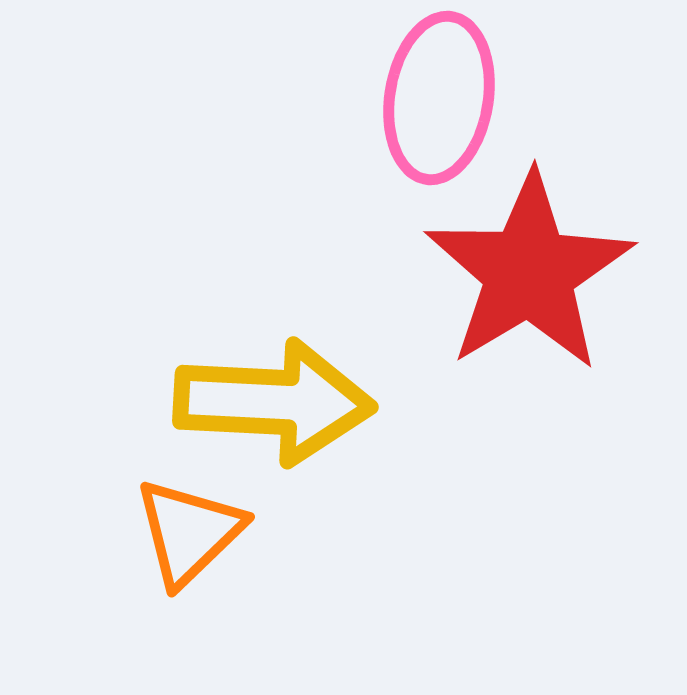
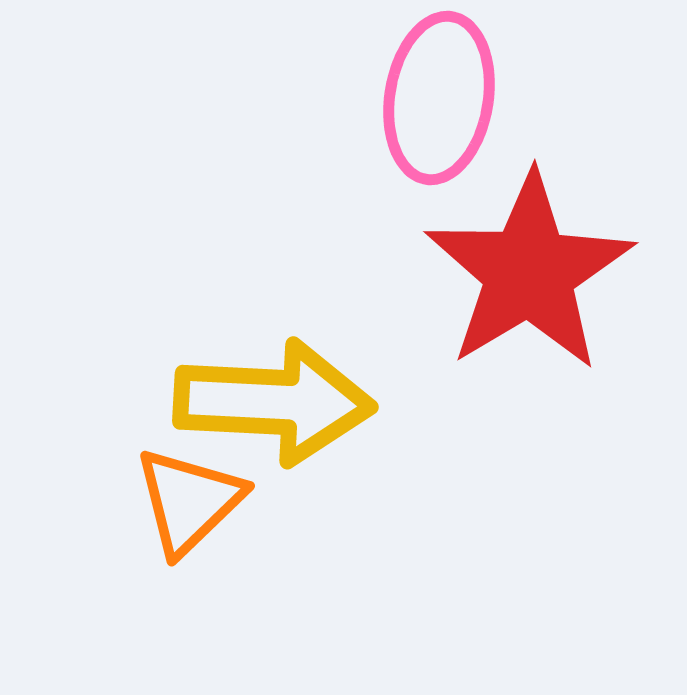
orange triangle: moved 31 px up
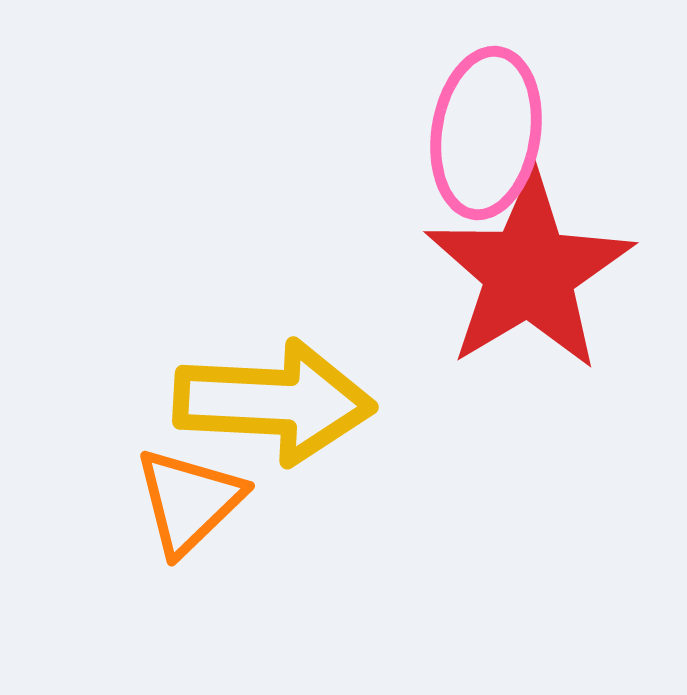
pink ellipse: moved 47 px right, 35 px down
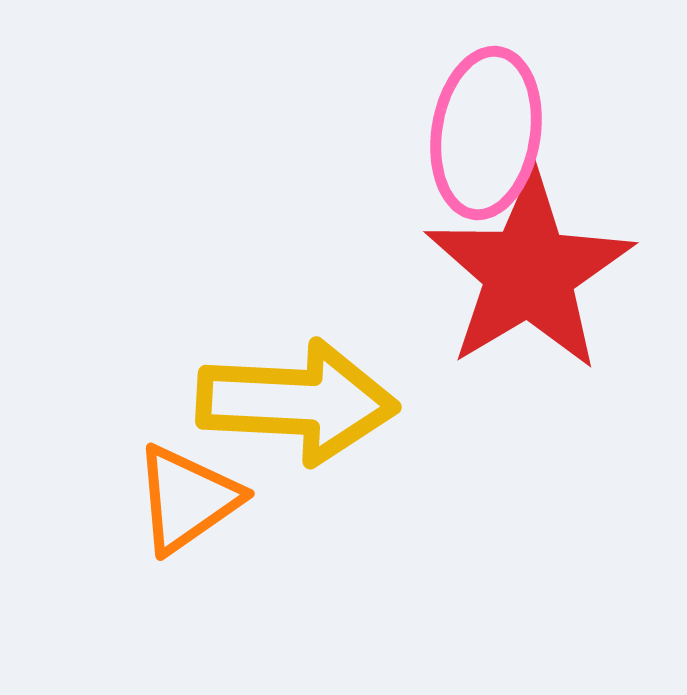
yellow arrow: moved 23 px right
orange triangle: moved 2 px left, 2 px up; rotated 9 degrees clockwise
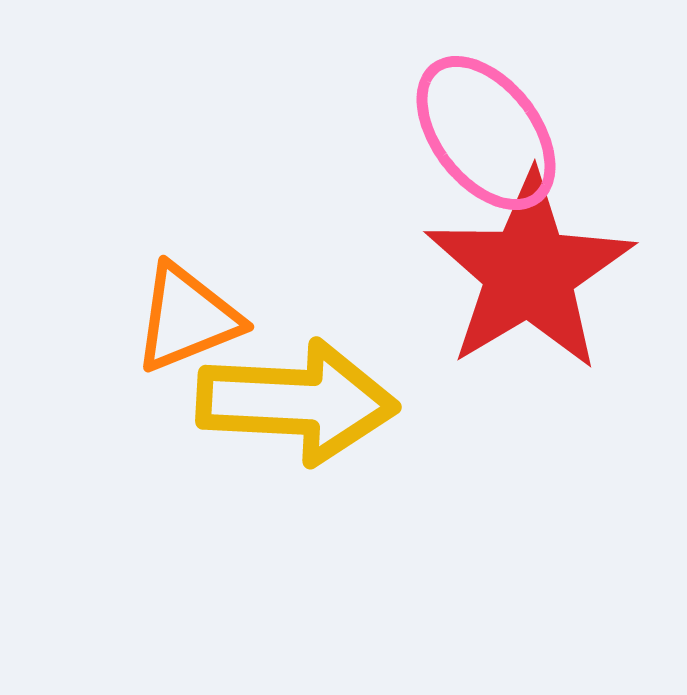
pink ellipse: rotated 47 degrees counterclockwise
orange triangle: moved 181 px up; rotated 13 degrees clockwise
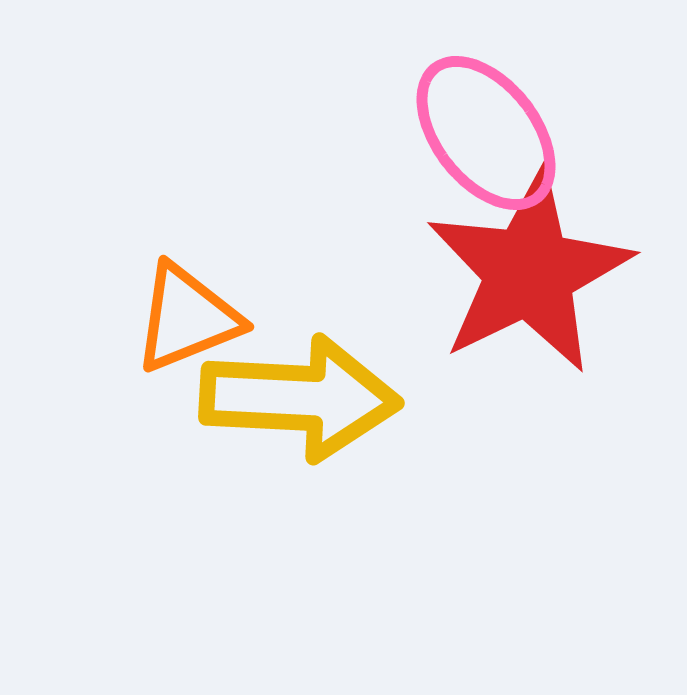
red star: rotated 5 degrees clockwise
yellow arrow: moved 3 px right, 4 px up
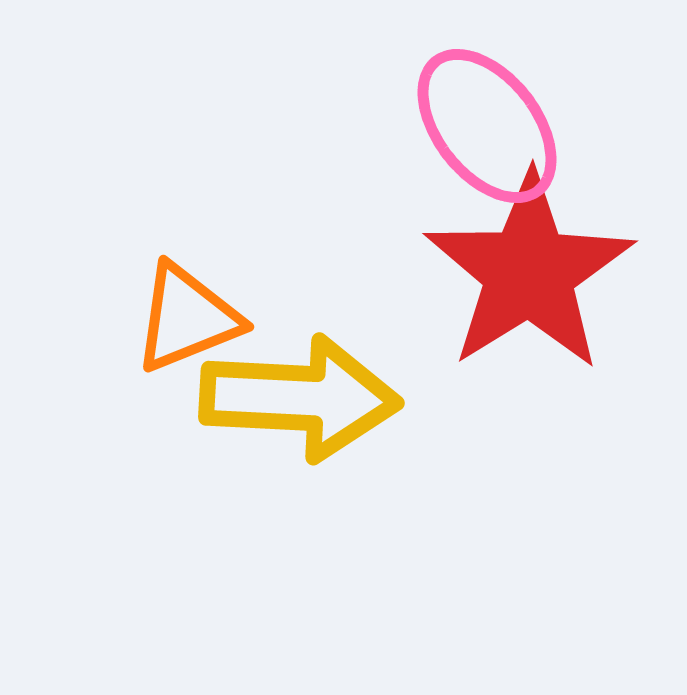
pink ellipse: moved 1 px right, 7 px up
red star: rotated 6 degrees counterclockwise
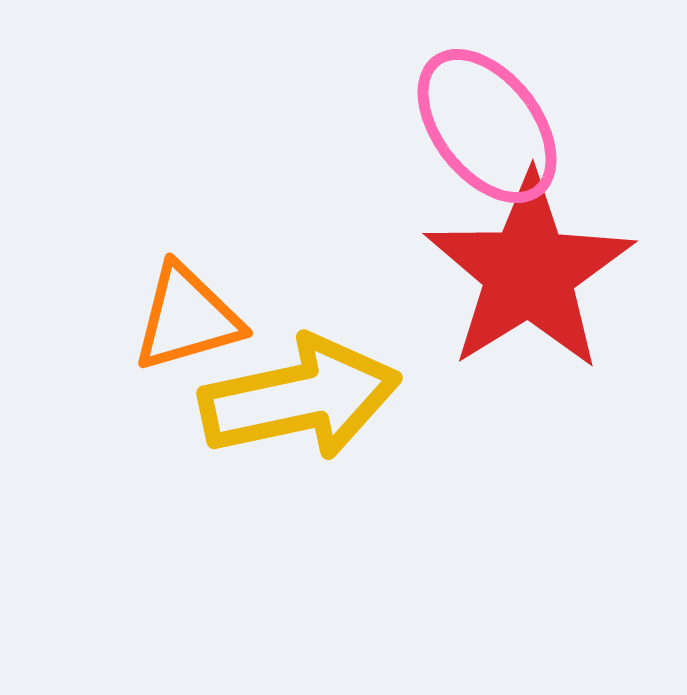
orange triangle: rotated 6 degrees clockwise
yellow arrow: rotated 15 degrees counterclockwise
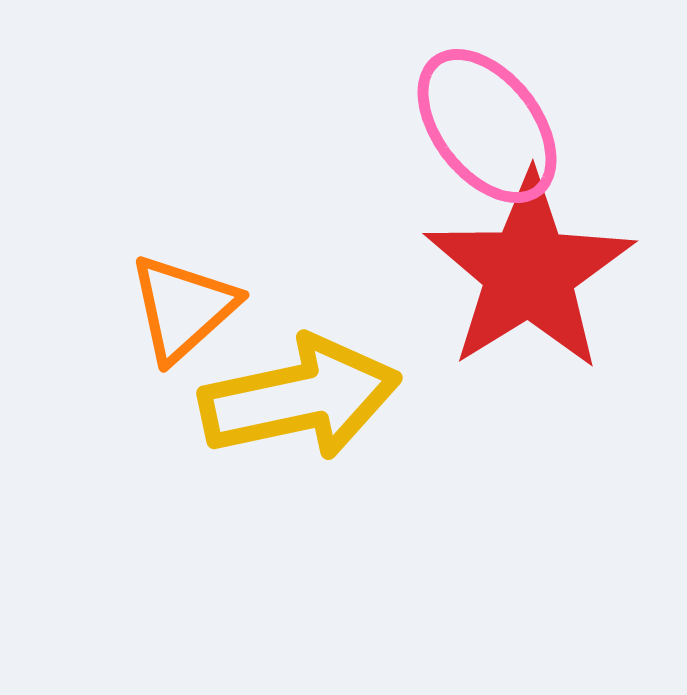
orange triangle: moved 4 px left, 10 px up; rotated 26 degrees counterclockwise
